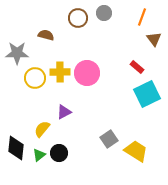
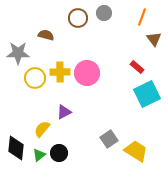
gray star: moved 1 px right
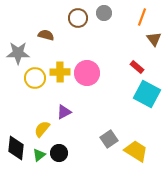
cyan square: rotated 36 degrees counterclockwise
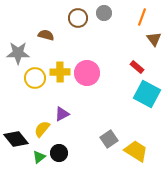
purple triangle: moved 2 px left, 2 px down
black diamond: moved 9 px up; rotated 45 degrees counterclockwise
green triangle: moved 2 px down
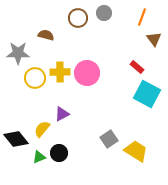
green triangle: rotated 16 degrees clockwise
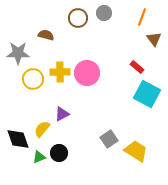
yellow circle: moved 2 px left, 1 px down
black diamond: moved 2 px right; rotated 20 degrees clockwise
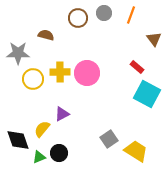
orange line: moved 11 px left, 2 px up
black diamond: moved 1 px down
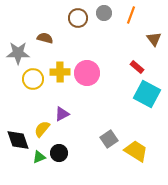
brown semicircle: moved 1 px left, 3 px down
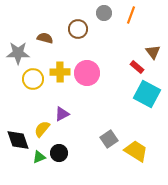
brown circle: moved 11 px down
brown triangle: moved 1 px left, 13 px down
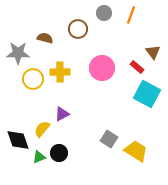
pink circle: moved 15 px right, 5 px up
gray square: rotated 24 degrees counterclockwise
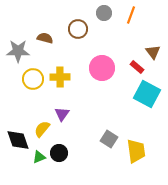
gray star: moved 2 px up
yellow cross: moved 5 px down
purple triangle: rotated 28 degrees counterclockwise
yellow trapezoid: rotated 50 degrees clockwise
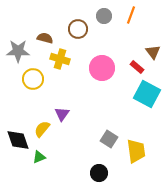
gray circle: moved 3 px down
yellow cross: moved 18 px up; rotated 18 degrees clockwise
black circle: moved 40 px right, 20 px down
